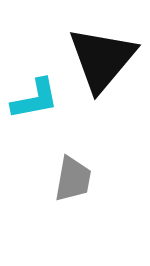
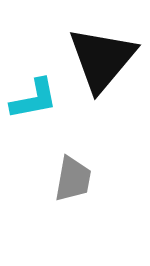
cyan L-shape: moved 1 px left
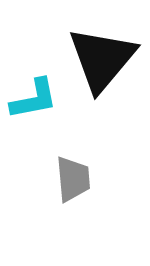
gray trapezoid: rotated 15 degrees counterclockwise
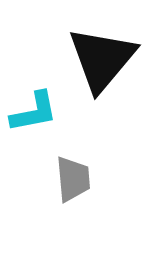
cyan L-shape: moved 13 px down
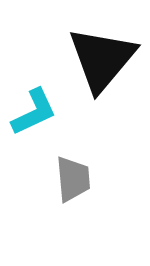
cyan L-shape: rotated 14 degrees counterclockwise
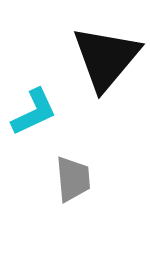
black triangle: moved 4 px right, 1 px up
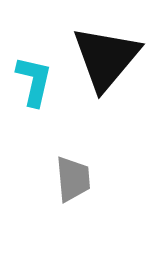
cyan L-shape: moved 31 px up; rotated 52 degrees counterclockwise
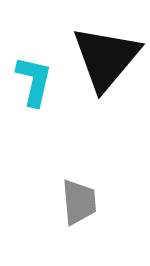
gray trapezoid: moved 6 px right, 23 px down
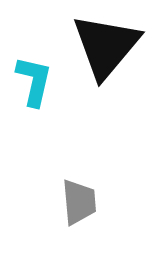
black triangle: moved 12 px up
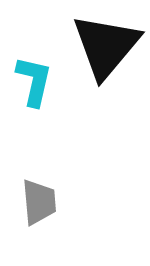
gray trapezoid: moved 40 px left
